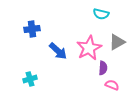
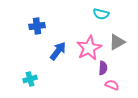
blue cross: moved 5 px right, 3 px up
blue arrow: rotated 96 degrees counterclockwise
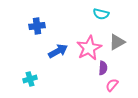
blue arrow: rotated 24 degrees clockwise
pink semicircle: rotated 72 degrees counterclockwise
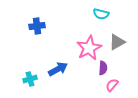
blue arrow: moved 18 px down
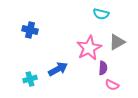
blue cross: moved 7 px left, 4 px down; rotated 21 degrees clockwise
pink semicircle: rotated 104 degrees counterclockwise
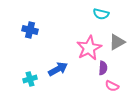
pink semicircle: moved 1 px down
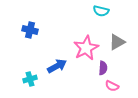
cyan semicircle: moved 3 px up
pink star: moved 3 px left
blue arrow: moved 1 px left, 3 px up
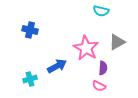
pink star: rotated 15 degrees counterclockwise
pink semicircle: moved 13 px left
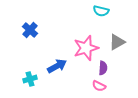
blue cross: rotated 28 degrees clockwise
pink star: rotated 25 degrees clockwise
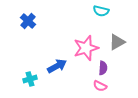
blue cross: moved 2 px left, 9 px up
pink semicircle: moved 1 px right
